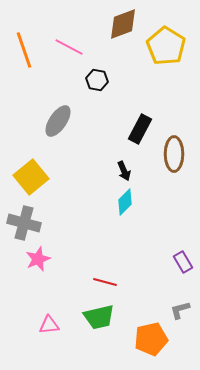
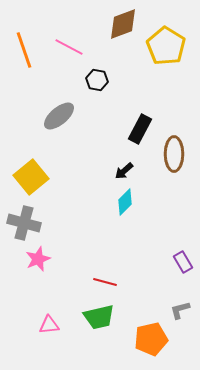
gray ellipse: moved 1 px right, 5 px up; rotated 16 degrees clockwise
black arrow: rotated 72 degrees clockwise
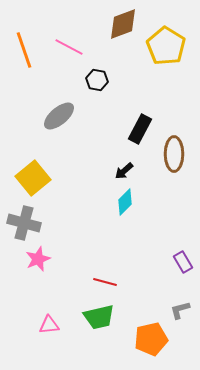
yellow square: moved 2 px right, 1 px down
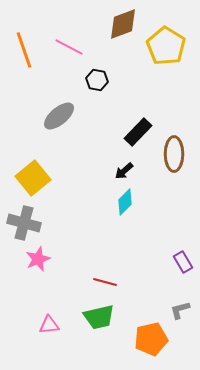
black rectangle: moved 2 px left, 3 px down; rotated 16 degrees clockwise
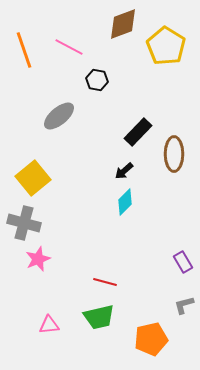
gray L-shape: moved 4 px right, 5 px up
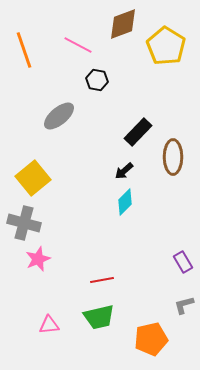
pink line: moved 9 px right, 2 px up
brown ellipse: moved 1 px left, 3 px down
red line: moved 3 px left, 2 px up; rotated 25 degrees counterclockwise
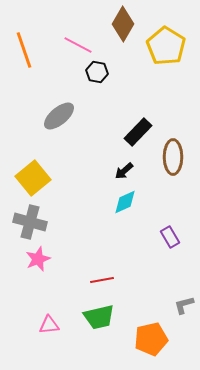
brown diamond: rotated 40 degrees counterclockwise
black hexagon: moved 8 px up
cyan diamond: rotated 20 degrees clockwise
gray cross: moved 6 px right, 1 px up
purple rectangle: moved 13 px left, 25 px up
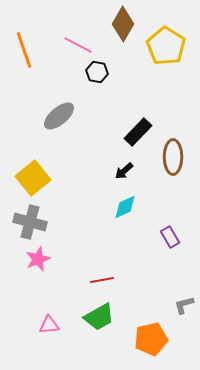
cyan diamond: moved 5 px down
green trapezoid: rotated 16 degrees counterclockwise
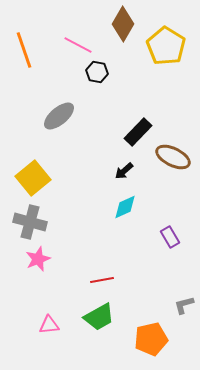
brown ellipse: rotated 64 degrees counterclockwise
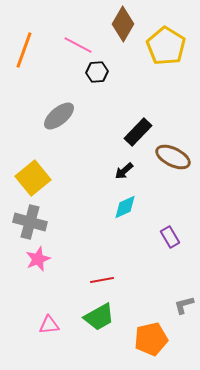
orange line: rotated 39 degrees clockwise
black hexagon: rotated 15 degrees counterclockwise
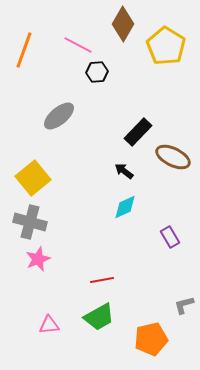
black arrow: rotated 78 degrees clockwise
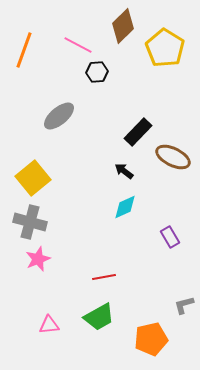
brown diamond: moved 2 px down; rotated 16 degrees clockwise
yellow pentagon: moved 1 px left, 2 px down
red line: moved 2 px right, 3 px up
